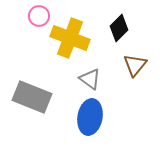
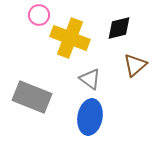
pink circle: moved 1 px up
black diamond: rotated 32 degrees clockwise
brown triangle: rotated 10 degrees clockwise
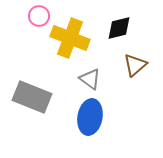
pink circle: moved 1 px down
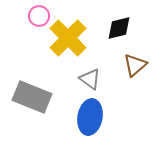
yellow cross: moved 2 px left; rotated 24 degrees clockwise
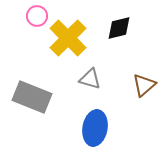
pink circle: moved 2 px left
brown triangle: moved 9 px right, 20 px down
gray triangle: rotated 20 degrees counterclockwise
blue ellipse: moved 5 px right, 11 px down
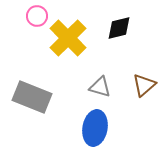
gray triangle: moved 10 px right, 8 px down
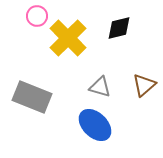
blue ellipse: moved 3 px up; rotated 56 degrees counterclockwise
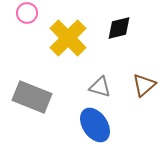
pink circle: moved 10 px left, 3 px up
blue ellipse: rotated 12 degrees clockwise
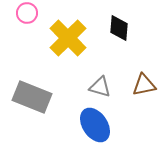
black diamond: rotated 72 degrees counterclockwise
brown triangle: rotated 30 degrees clockwise
